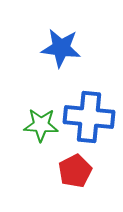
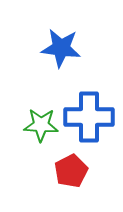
blue cross: rotated 6 degrees counterclockwise
red pentagon: moved 4 px left
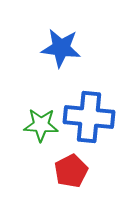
blue cross: rotated 6 degrees clockwise
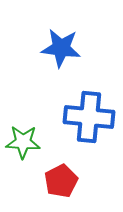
green star: moved 18 px left, 17 px down
red pentagon: moved 10 px left, 10 px down
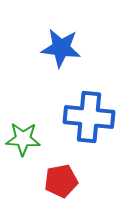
green star: moved 3 px up
red pentagon: rotated 16 degrees clockwise
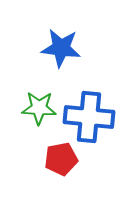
green star: moved 16 px right, 31 px up
red pentagon: moved 22 px up
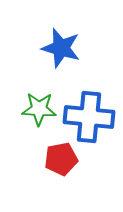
blue star: rotated 9 degrees clockwise
green star: moved 1 px down
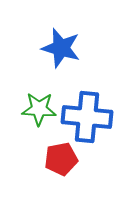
blue cross: moved 2 px left
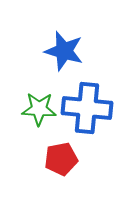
blue star: moved 3 px right, 3 px down
blue cross: moved 9 px up
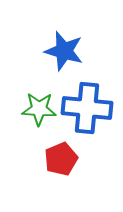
red pentagon: rotated 12 degrees counterclockwise
